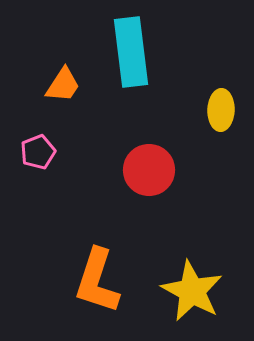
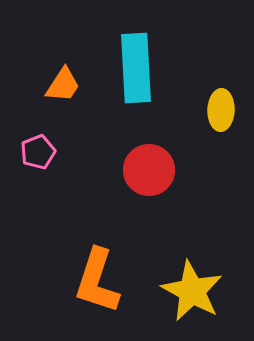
cyan rectangle: moved 5 px right, 16 px down; rotated 4 degrees clockwise
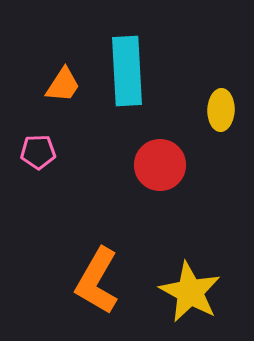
cyan rectangle: moved 9 px left, 3 px down
pink pentagon: rotated 20 degrees clockwise
red circle: moved 11 px right, 5 px up
orange L-shape: rotated 12 degrees clockwise
yellow star: moved 2 px left, 1 px down
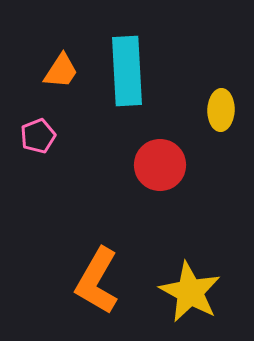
orange trapezoid: moved 2 px left, 14 px up
pink pentagon: moved 16 px up; rotated 20 degrees counterclockwise
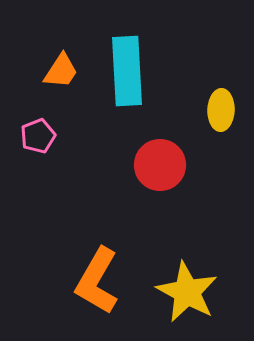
yellow star: moved 3 px left
